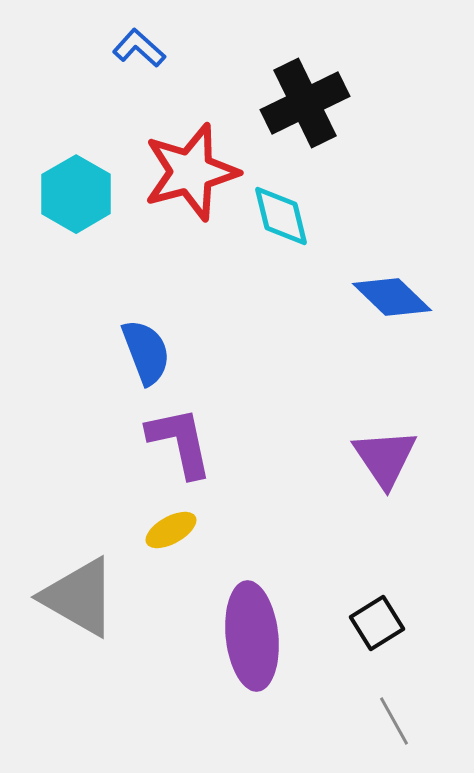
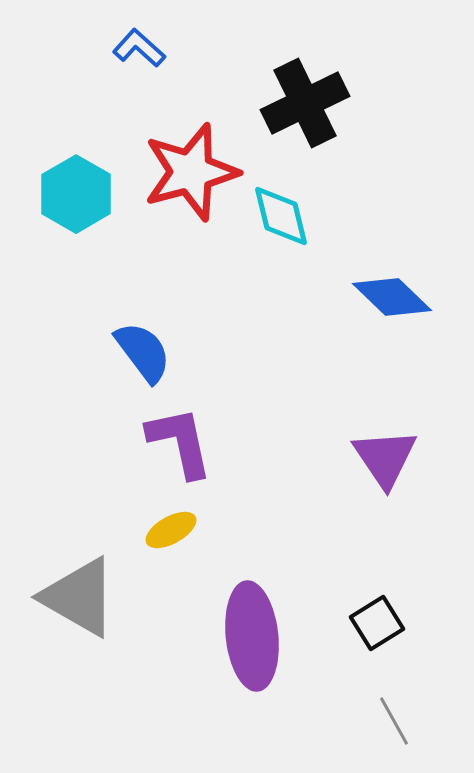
blue semicircle: moved 3 px left; rotated 16 degrees counterclockwise
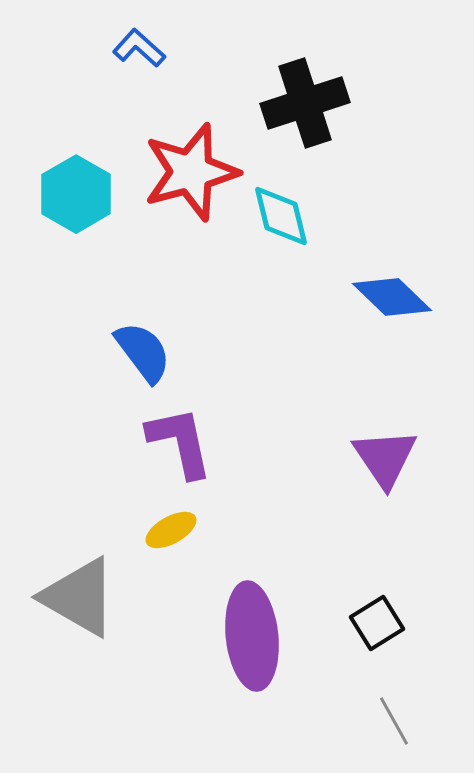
black cross: rotated 8 degrees clockwise
